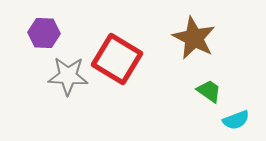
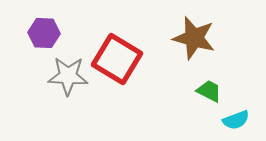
brown star: rotated 12 degrees counterclockwise
green trapezoid: rotated 8 degrees counterclockwise
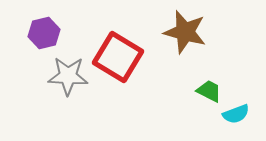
purple hexagon: rotated 16 degrees counterclockwise
brown star: moved 9 px left, 6 px up
red square: moved 1 px right, 2 px up
cyan semicircle: moved 6 px up
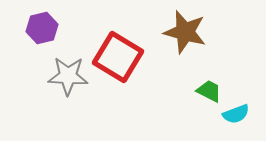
purple hexagon: moved 2 px left, 5 px up
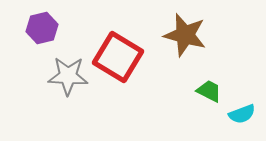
brown star: moved 3 px down
cyan semicircle: moved 6 px right
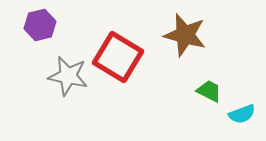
purple hexagon: moved 2 px left, 3 px up
gray star: rotated 9 degrees clockwise
